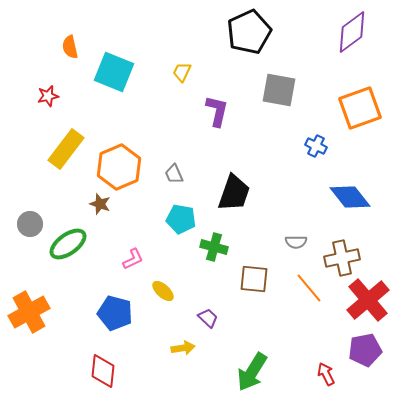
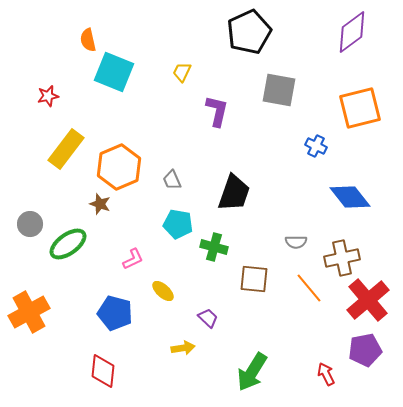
orange semicircle: moved 18 px right, 7 px up
orange square: rotated 6 degrees clockwise
gray trapezoid: moved 2 px left, 6 px down
cyan pentagon: moved 3 px left, 5 px down
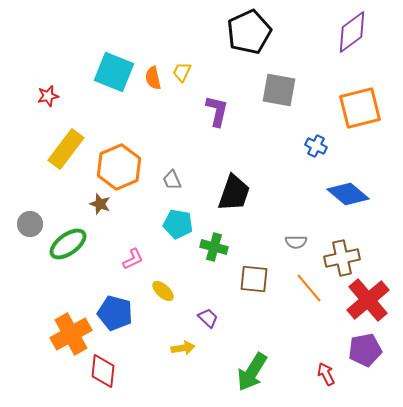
orange semicircle: moved 65 px right, 38 px down
blue diamond: moved 2 px left, 3 px up; rotated 12 degrees counterclockwise
orange cross: moved 42 px right, 22 px down
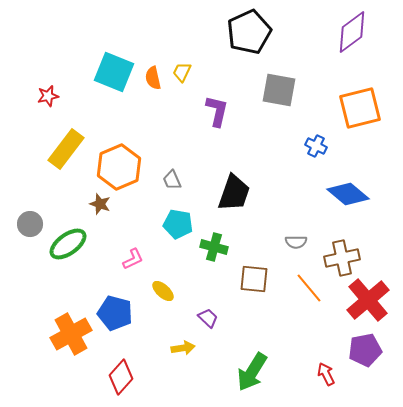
red diamond: moved 18 px right, 6 px down; rotated 36 degrees clockwise
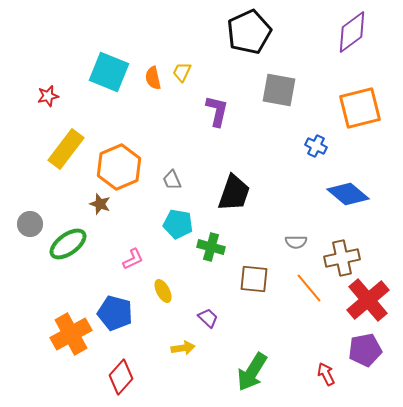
cyan square: moved 5 px left
green cross: moved 3 px left
yellow ellipse: rotated 20 degrees clockwise
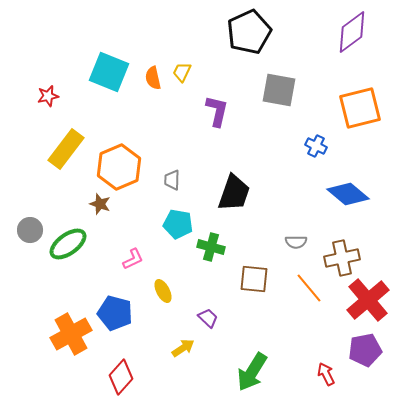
gray trapezoid: rotated 25 degrees clockwise
gray circle: moved 6 px down
yellow arrow: rotated 25 degrees counterclockwise
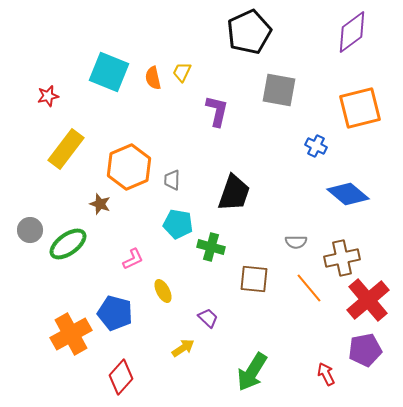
orange hexagon: moved 10 px right
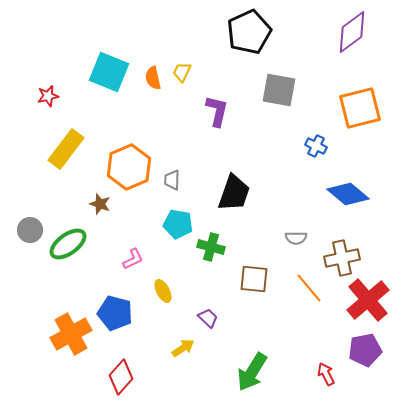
gray semicircle: moved 4 px up
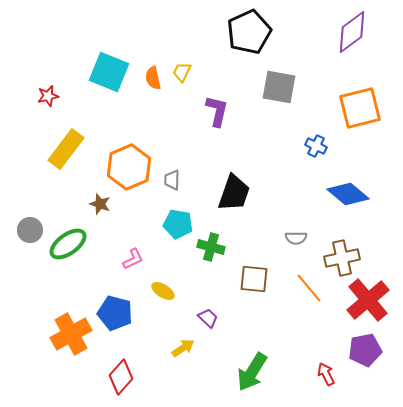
gray square: moved 3 px up
yellow ellipse: rotated 30 degrees counterclockwise
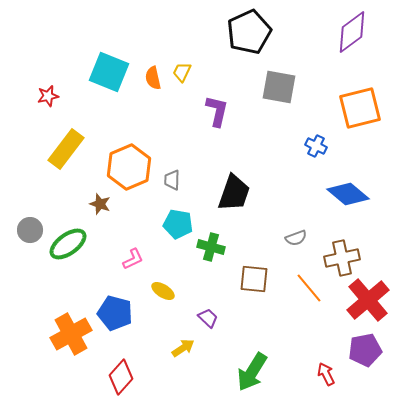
gray semicircle: rotated 20 degrees counterclockwise
